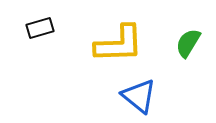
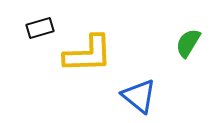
yellow L-shape: moved 31 px left, 10 px down
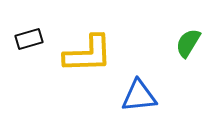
black rectangle: moved 11 px left, 11 px down
blue triangle: rotated 45 degrees counterclockwise
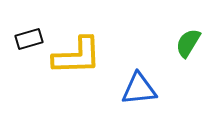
yellow L-shape: moved 11 px left, 2 px down
blue triangle: moved 7 px up
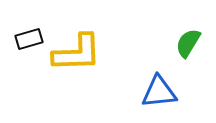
yellow L-shape: moved 3 px up
blue triangle: moved 20 px right, 3 px down
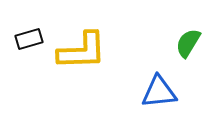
yellow L-shape: moved 5 px right, 2 px up
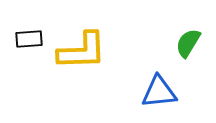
black rectangle: rotated 12 degrees clockwise
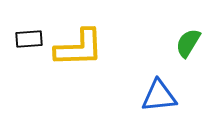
yellow L-shape: moved 3 px left, 3 px up
blue triangle: moved 4 px down
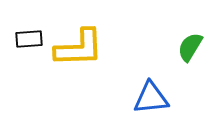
green semicircle: moved 2 px right, 4 px down
blue triangle: moved 8 px left, 2 px down
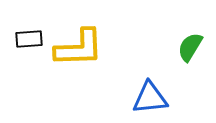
blue triangle: moved 1 px left
